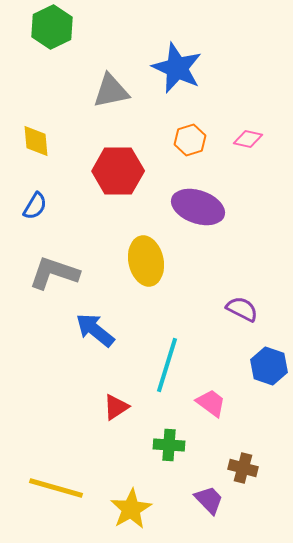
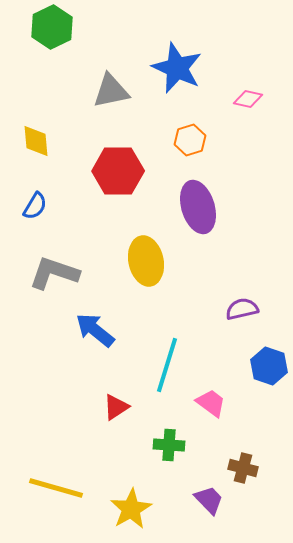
pink diamond: moved 40 px up
purple ellipse: rotated 54 degrees clockwise
purple semicircle: rotated 40 degrees counterclockwise
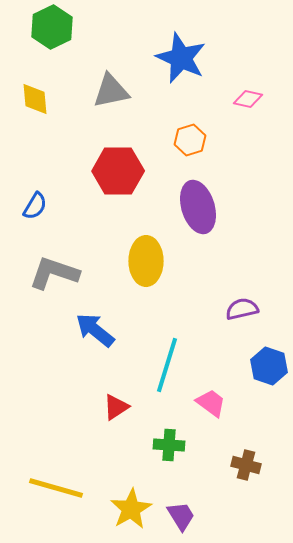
blue star: moved 4 px right, 10 px up
yellow diamond: moved 1 px left, 42 px up
yellow ellipse: rotated 12 degrees clockwise
brown cross: moved 3 px right, 3 px up
purple trapezoid: moved 28 px left, 16 px down; rotated 12 degrees clockwise
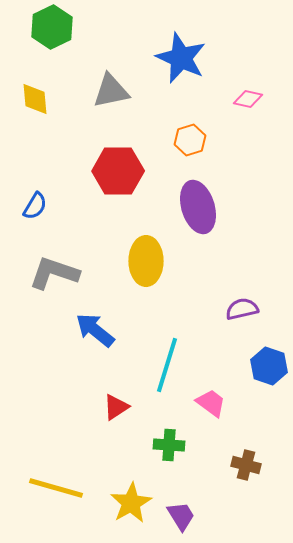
yellow star: moved 6 px up
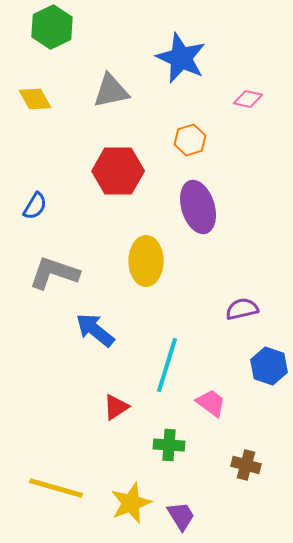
yellow diamond: rotated 24 degrees counterclockwise
yellow star: rotated 9 degrees clockwise
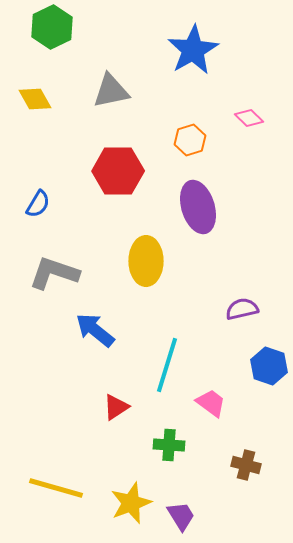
blue star: moved 12 px right, 8 px up; rotated 18 degrees clockwise
pink diamond: moved 1 px right, 19 px down; rotated 32 degrees clockwise
blue semicircle: moved 3 px right, 2 px up
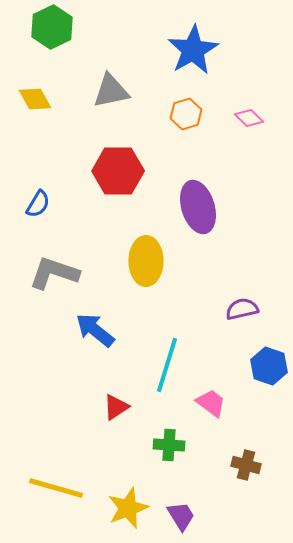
orange hexagon: moved 4 px left, 26 px up
yellow star: moved 3 px left, 5 px down
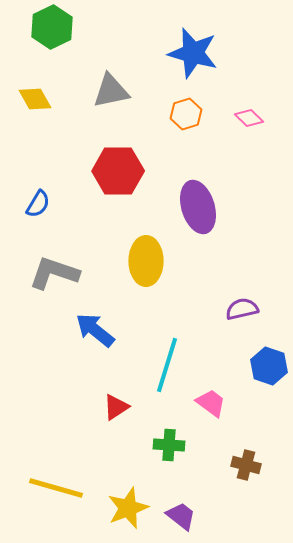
blue star: moved 3 px down; rotated 27 degrees counterclockwise
purple trapezoid: rotated 20 degrees counterclockwise
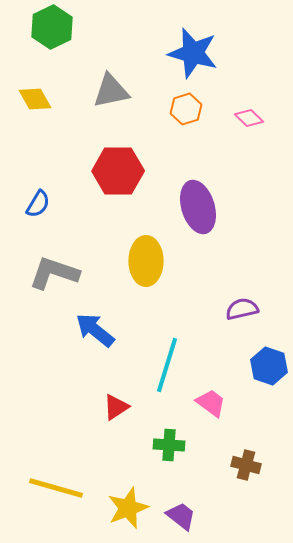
orange hexagon: moved 5 px up
